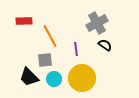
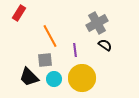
red rectangle: moved 5 px left, 8 px up; rotated 56 degrees counterclockwise
purple line: moved 1 px left, 1 px down
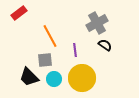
red rectangle: rotated 21 degrees clockwise
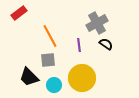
black semicircle: moved 1 px right, 1 px up
purple line: moved 4 px right, 5 px up
gray square: moved 3 px right
cyan circle: moved 6 px down
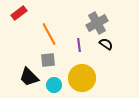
orange line: moved 1 px left, 2 px up
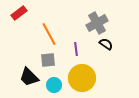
purple line: moved 3 px left, 4 px down
